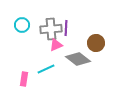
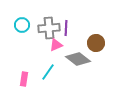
gray cross: moved 2 px left, 1 px up
cyan line: moved 2 px right, 3 px down; rotated 30 degrees counterclockwise
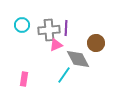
gray cross: moved 2 px down
gray diamond: rotated 25 degrees clockwise
cyan line: moved 16 px right, 3 px down
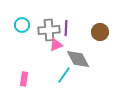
brown circle: moved 4 px right, 11 px up
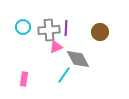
cyan circle: moved 1 px right, 2 px down
pink triangle: moved 2 px down
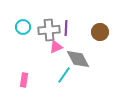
pink rectangle: moved 1 px down
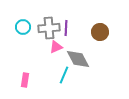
gray cross: moved 2 px up
cyan line: rotated 12 degrees counterclockwise
pink rectangle: moved 1 px right
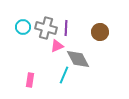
gray cross: moved 3 px left; rotated 20 degrees clockwise
pink triangle: moved 1 px right, 1 px up
pink rectangle: moved 5 px right
